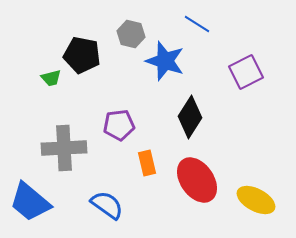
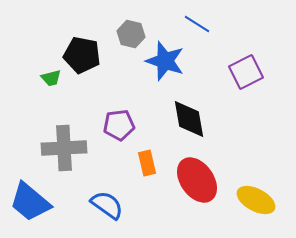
black diamond: moved 1 px left, 2 px down; rotated 42 degrees counterclockwise
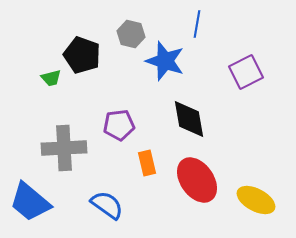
blue line: rotated 68 degrees clockwise
black pentagon: rotated 9 degrees clockwise
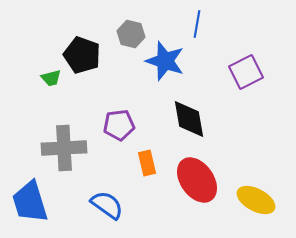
blue trapezoid: rotated 33 degrees clockwise
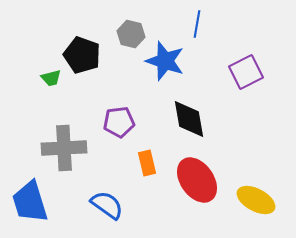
purple pentagon: moved 3 px up
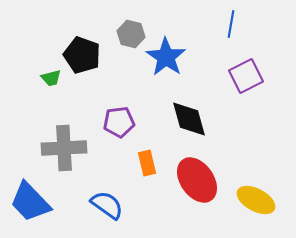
blue line: moved 34 px right
blue star: moved 1 px right, 4 px up; rotated 15 degrees clockwise
purple square: moved 4 px down
black diamond: rotated 6 degrees counterclockwise
blue trapezoid: rotated 27 degrees counterclockwise
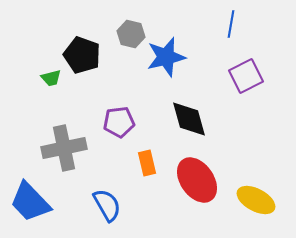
blue star: rotated 24 degrees clockwise
gray cross: rotated 9 degrees counterclockwise
blue semicircle: rotated 24 degrees clockwise
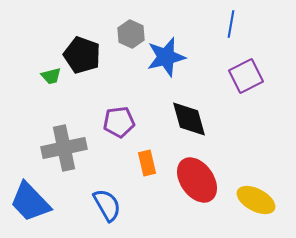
gray hexagon: rotated 12 degrees clockwise
green trapezoid: moved 2 px up
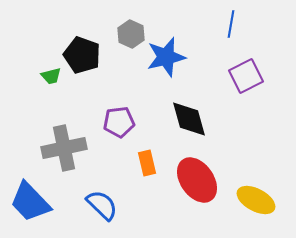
blue semicircle: moved 5 px left; rotated 16 degrees counterclockwise
